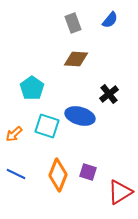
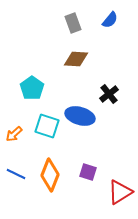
orange diamond: moved 8 px left
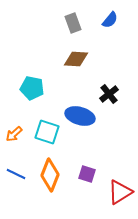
cyan pentagon: rotated 25 degrees counterclockwise
cyan square: moved 6 px down
purple square: moved 1 px left, 2 px down
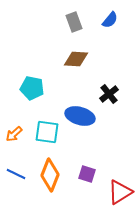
gray rectangle: moved 1 px right, 1 px up
cyan square: rotated 10 degrees counterclockwise
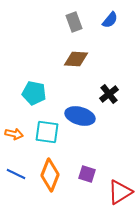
cyan pentagon: moved 2 px right, 5 px down
orange arrow: rotated 126 degrees counterclockwise
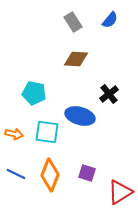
gray rectangle: moved 1 px left; rotated 12 degrees counterclockwise
purple square: moved 1 px up
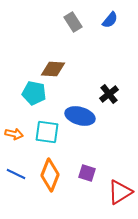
brown diamond: moved 23 px left, 10 px down
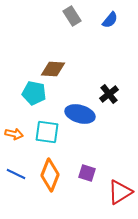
gray rectangle: moved 1 px left, 6 px up
blue ellipse: moved 2 px up
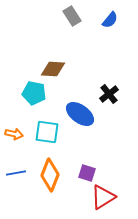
blue ellipse: rotated 20 degrees clockwise
blue line: moved 1 px up; rotated 36 degrees counterclockwise
red triangle: moved 17 px left, 5 px down
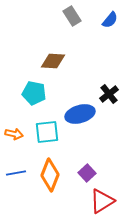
brown diamond: moved 8 px up
blue ellipse: rotated 52 degrees counterclockwise
cyan square: rotated 15 degrees counterclockwise
purple square: rotated 30 degrees clockwise
red triangle: moved 1 px left, 4 px down
